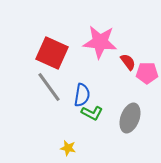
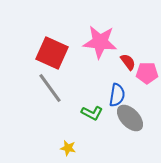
gray line: moved 1 px right, 1 px down
blue semicircle: moved 35 px right
gray ellipse: rotated 64 degrees counterclockwise
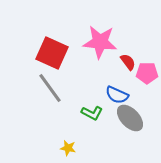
blue semicircle: rotated 105 degrees clockwise
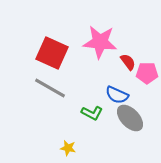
gray line: rotated 24 degrees counterclockwise
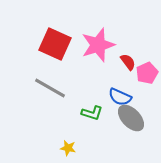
pink star: moved 2 px left, 3 px down; rotated 24 degrees counterclockwise
red square: moved 3 px right, 9 px up
pink pentagon: rotated 25 degrees counterclockwise
blue semicircle: moved 3 px right, 2 px down
green L-shape: rotated 10 degrees counterclockwise
gray ellipse: moved 1 px right
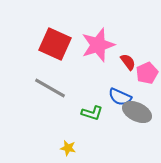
gray ellipse: moved 6 px right, 6 px up; rotated 20 degrees counterclockwise
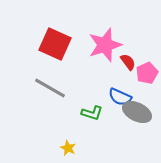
pink star: moved 7 px right
yellow star: rotated 14 degrees clockwise
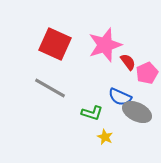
yellow star: moved 37 px right, 11 px up
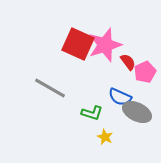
red square: moved 23 px right
pink pentagon: moved 2 px left, 1 px up
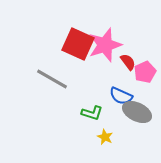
gray line: moved 2 px right, 9 px up
blue semicircle: moved 1 px right, 1 px up
